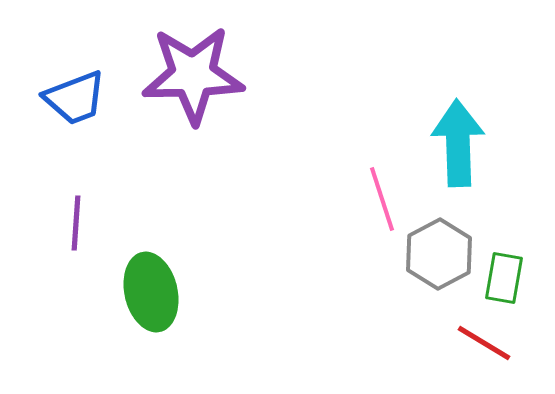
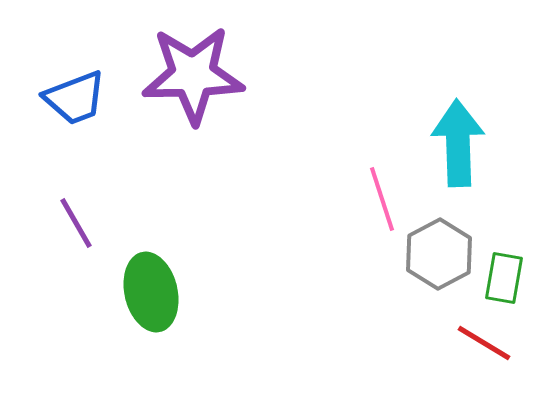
purple line: rotated 34 degrees counterclockwise
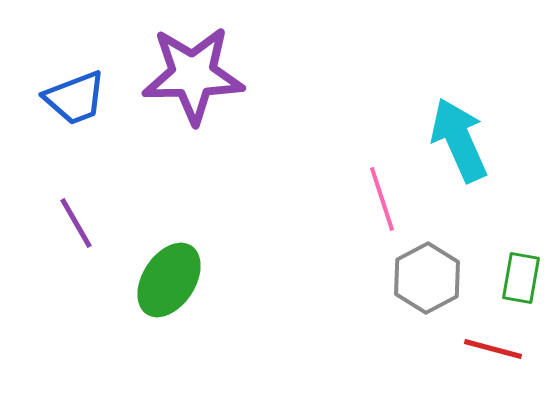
cyan arrow: moved 1 px right, 3 px up; rotated 22 degrees counterclockwise
gray hexagon: moved 12 px left, 24 px down
green rectangle: moved 17 px right
green ellipse: moved 18 px right, 12 px up; rotated 46 degrees clockwise
red line: moved 9 px right, 6 px down; rotated 16 degrees counterclockwise
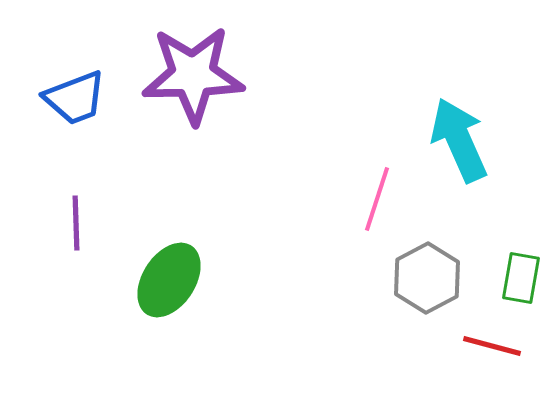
pink line: moved 5 px left; rotated 36 degrees clockwise
purple line: rotated 28 degrees clockwise
red line: moved 1 px left, 3 px up
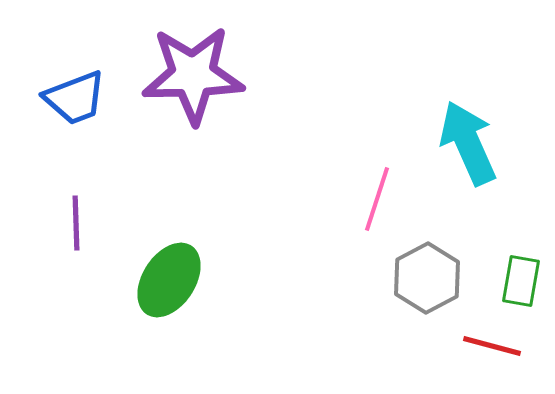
cyan arrow: moved 9 px right, 3 px down
green rectangle: moved 3 px down
